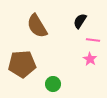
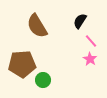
pink line: moved 2 px left, 1 px down; rotated 40 degrees clockwise
green circle: moved 10 px left, 4 px up
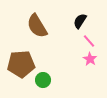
pink line: moved 2 px left
brown pentagon: moved 1 px left
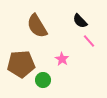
black semicircle: rotated 77 degrees counterclockwise
pink star: moved 28 px left
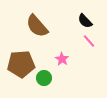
black semicircle: moved 5 px right
brown semicircle: rotated 10 degrees counterclockwise
green circle: moved 1 px right, 2 px up
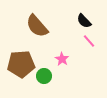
black semicircle: moved 1 px left
green circle: moved 2 px up
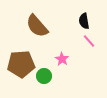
black semicircle: rotated 35 degrees clockwise
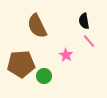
brown semicircle: rotated 15 degrees clockwise
pink star: moved 4 px right, 4 px up
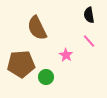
black semicircle: moved 5 px right, 6 px up
brown semicircle: moved 2 px down
green circle: moved 2 px right, 1 px down
